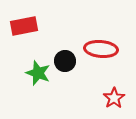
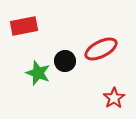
red ellipse: rotated 32 degrees counterclockwise
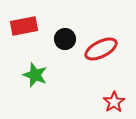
black circle: moved 22 px up
green star: moved 3 px left, 2 px down
red star: moved 4 px down
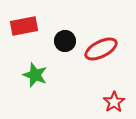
black circle: moved 2 px down
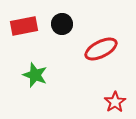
black circle: moved 3 px left, 17 px up
red star: moved 1 px right
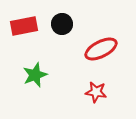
green star: rotated 30 degrees clockwise
red star: moved 19 px left, 10 px up; rotated 30 degrees counterclockwise
